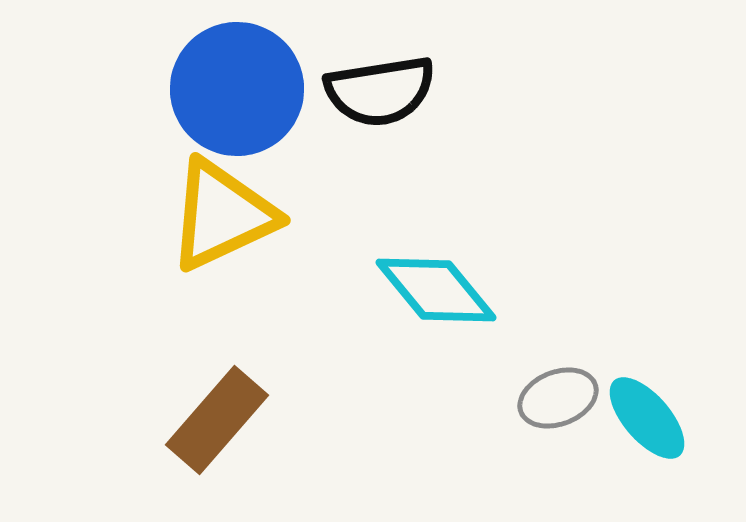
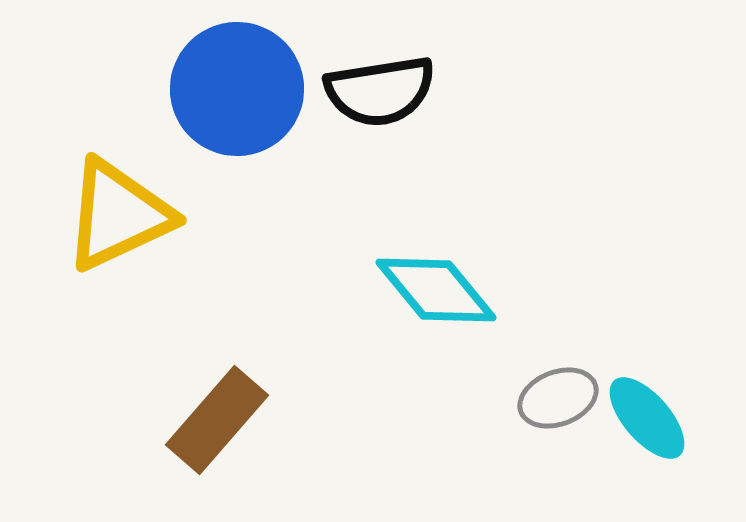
yellow triangle: moved 104 px left
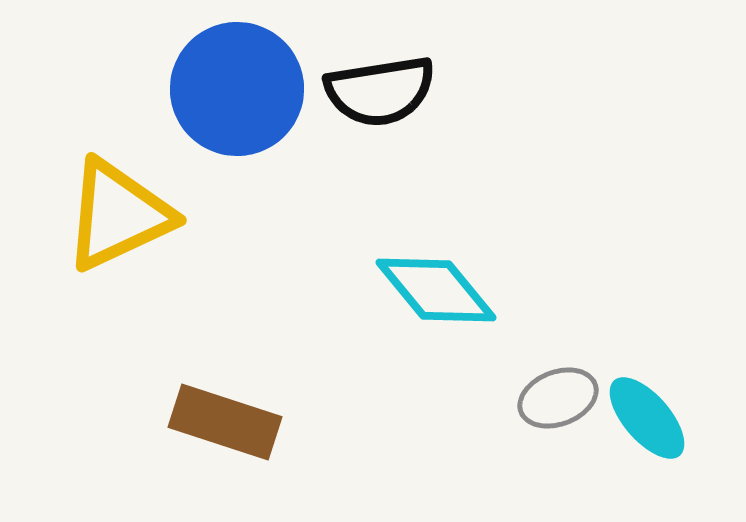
brown rectangle: moved 8 px right, 2 px down; rotated 67 degrees clockwise
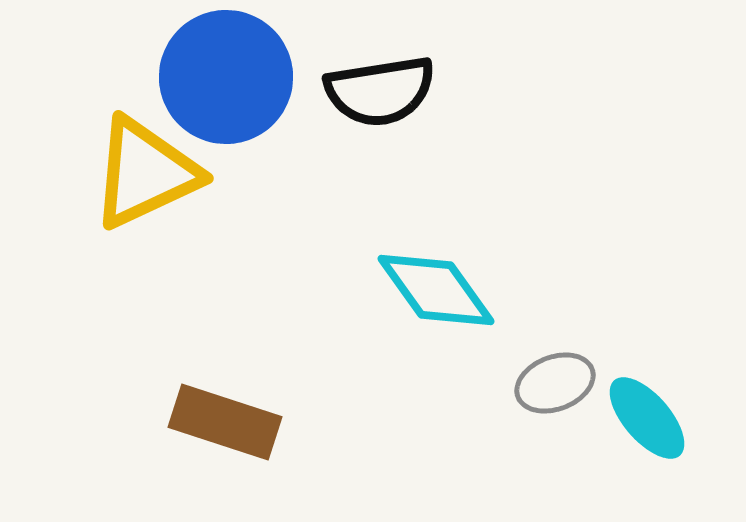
blue circle: moved 11 px left, 12 px up
yellow triangle: moved 27 px right, 42 px up
cyan diamond: rotated 4 degrees clockwise
gray ellipse: moved 3 px left, 15 px up
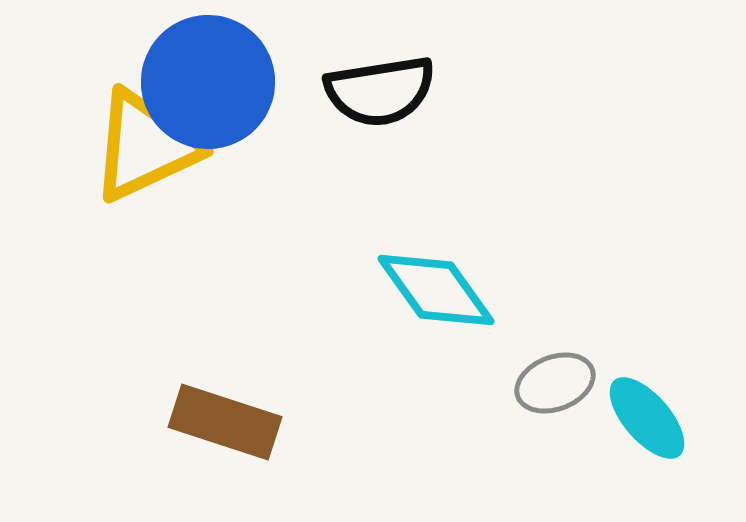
blue circle: moved 18 px left, 5 px down
yellow triangle: moved 27 px up
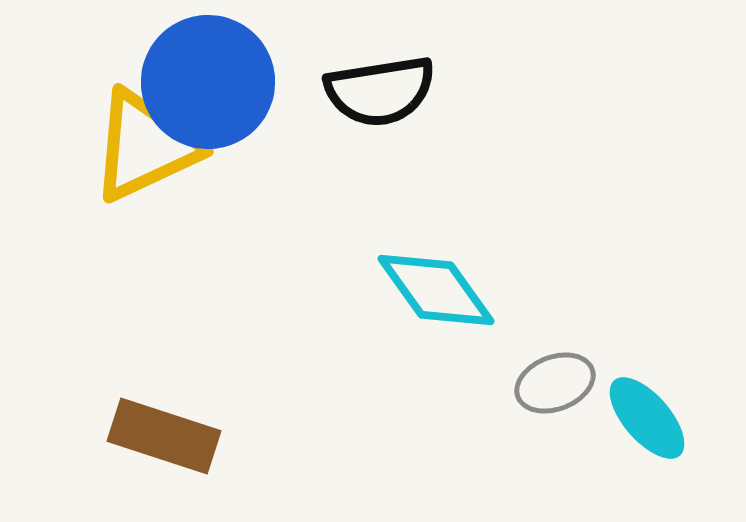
brown rectangle: moved 61 px left, 14 px down
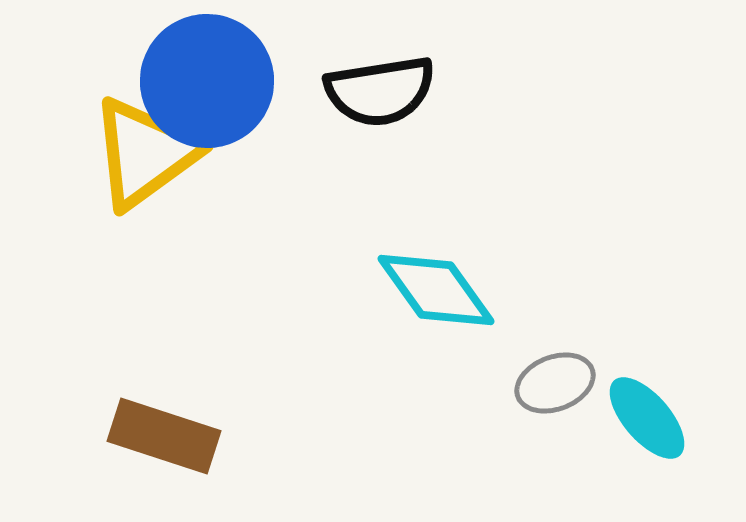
blue circle: moved 1 px left, 1 px up
yellow triangle: moved 7 px down; rotated 11 degrees counterclockwise
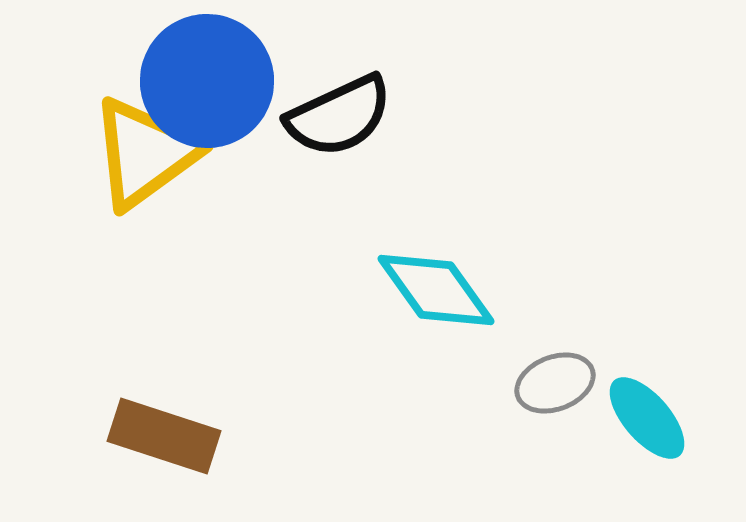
black semicircle: moved 41 px left, 25 px down; rotated 16 degrees counterclockwise
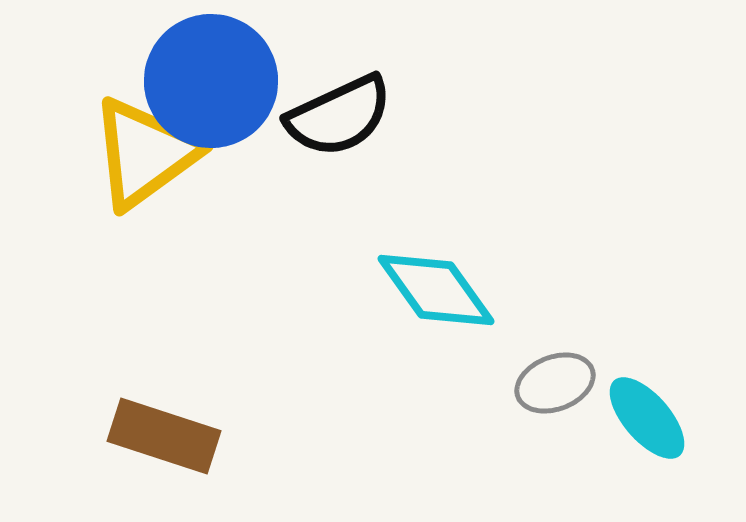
blue circle: moved 4 px right
